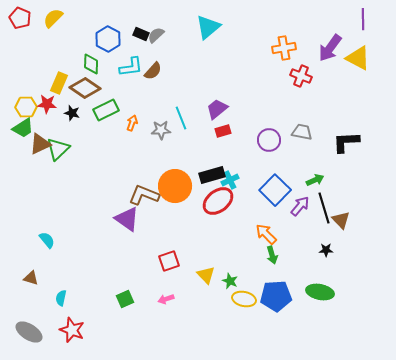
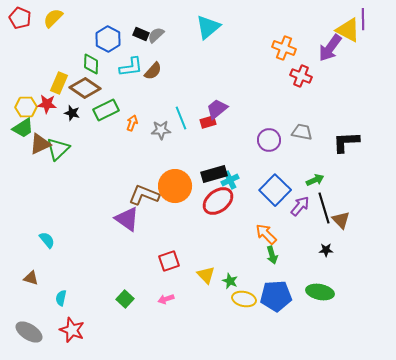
orange cross at (284, 48): rotated 30 degrees clockwise
yellow triangle at (358, 58): moved 10 px left, 28 px up
red rectangle at (223, 131): moved 15 px left, 9 px up
black rectangle at (212, 175): moved 2 px right, 1 px up
green square at (125, 299): rotated 24 degrees counterclockwise
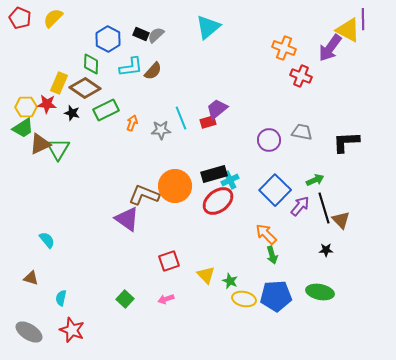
green triangle at (58, 149): rotated 15 degrees counterclockwise
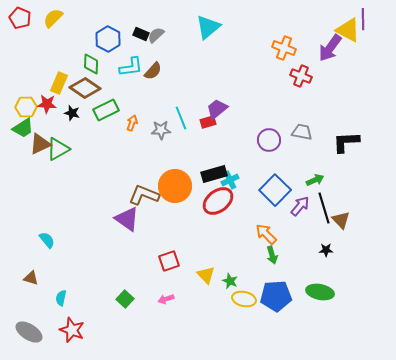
green triangle at (58, 149): rotated 30 degrees clockwise
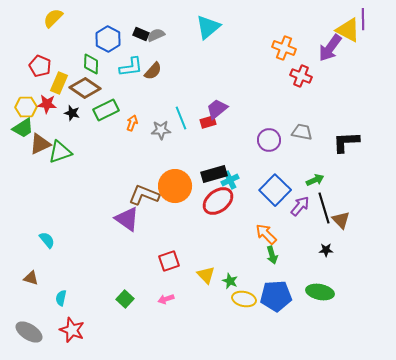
red pentagon at (20, 18): moved 20 px right, 48 px down
gray semicircle at (156, 35): rotated 18 degrees clockwise
green triangle at (58, 149): moved 2 px right, 3 px down; rotated 10 degrees clockwise
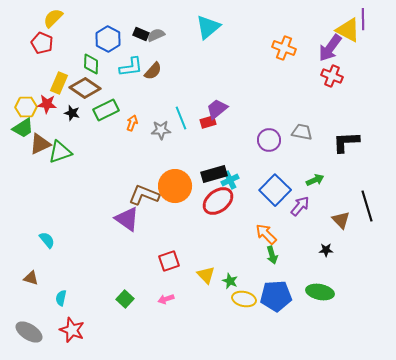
red pentagon at (40, 66): moved 2 px right, 23 px up
red cross at (301, 76): moved 31 px right
black line at (324, 208): moved 43 px right, 2 px up
